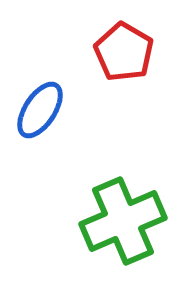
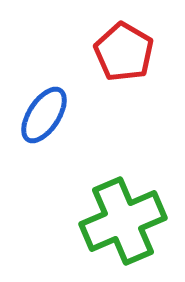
blue ellipse: moved 4 px right, 5 px down
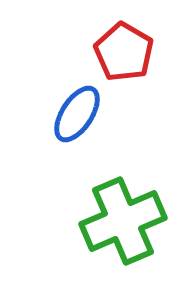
blue ellipse: moved 33 px right, 1 px up
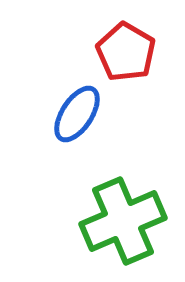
red pentagon: moved 2 px right
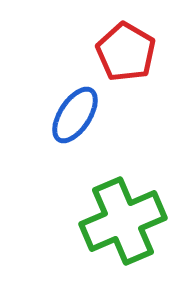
blue ellipse: moved 2 px left, 1 px down
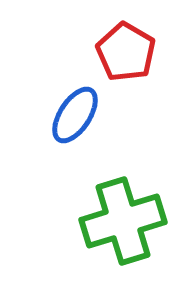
green cross: rotated 6 degrees clockwise
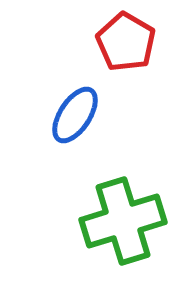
red pentagon: moved 10 px up
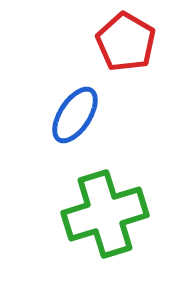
green cross: moved 18 px left, 7 px up
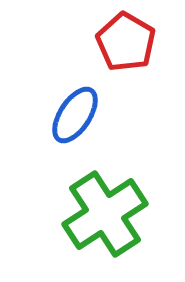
green cross: rotated 16 degrees counterclockwise
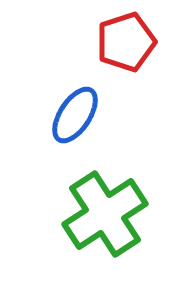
red pentagon: rotated 24 degrees clockwise
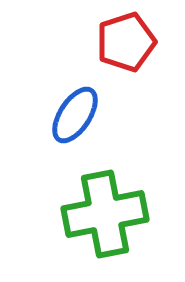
green cross: rotated 22 degrees clockwise
